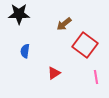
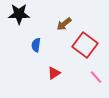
blue semicircle: moved 11 px right, 6 px up
pink line: rotated 32 degrees counterclockwise
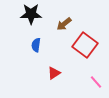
black star: moved 12 px right
pink line: moved 5 px down
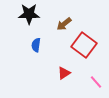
black star: moved 2 px left
red square: moved 1 px left
red triangle: moved 10 px right
